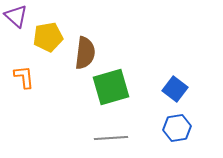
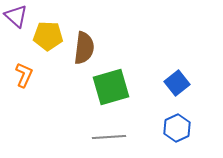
yellow pentagon: moved 1 px up; rotated 12 degrees clockwise
brown semicircle: moved 1 px left, 5 px up
orange L-shape: moved 2 px up; rotated 30 degrees clockwise
blue square: moved 2 px right, 6 px up; rotated 15 degrees clockwise
blue hexagon: rotated 16 degrees counterclockwise
gray line: moved 2 px left, 1 px up
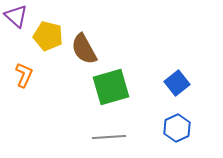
yellow pentagon: rotated 12 degrees clockwise
brown semicircle: moved 1 px down; rotated 144 degrees clockwise
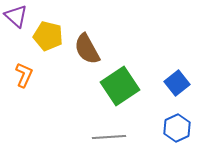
brown semicircle: moved 3 px right
green square: moved 9 px right, 1 px up; rotated 18 degrees counterclockwise
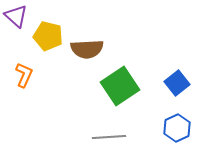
brown semicircle: rotated 64 degrees counterclockwise
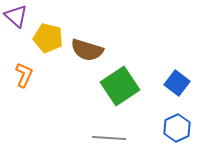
yellow pentagon: moved 2 px down
brown semicircle: moved 1 px down; rotated 20 degrees clockwise
blue square: rotated 15 degrees counterclockwise
gray line: moved 1 px down; rotated 8 degrees clockwise
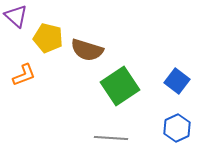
orange L-shape: rotated 45 degrees clockwise
blue square: moved 2 px up
gray line: moved 2 px right
